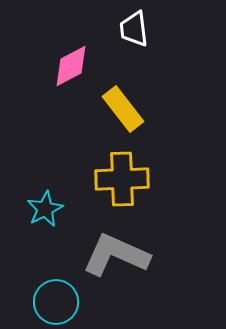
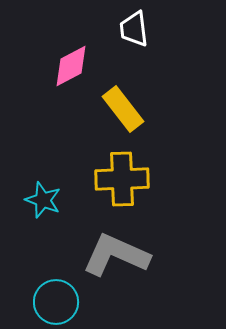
cyan star: moved 2 px left, 9 px up; rotated 24 degrees counterclockwise
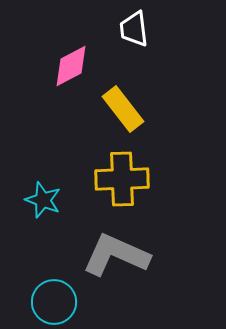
cyan circle: moved 2 px left
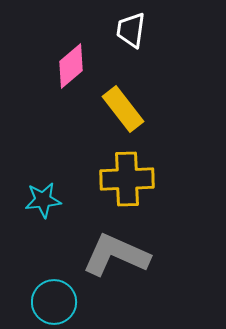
white trapezoid: moved 3 px left, 1 px down; rotated 15 degrees clockwise
pink diamond: rotated 12 degrees counterclockwise
yellow cross: moved 5 px right
cyan star: rotated 27 degrees counterclockwise
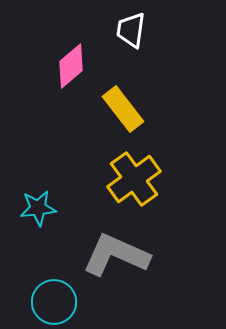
yellow cross: moved 7 px right; rotated 34 degrees counterclockwise
cyan star: moved 5 px left, 8 px down
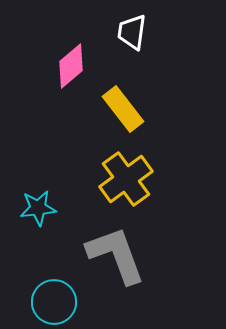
white trapezoid: moved 1 px right, 2 px down
yellow cross: moved 8 px left
gray L-shape: rotated 46 degrees clockwise
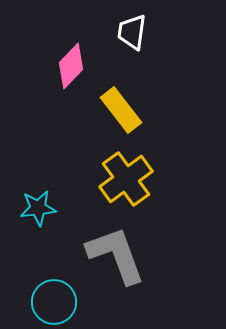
pink diamond: rotated 6 degrees counterclockwise
yellow rectangle: moved 2 px left, 1 px down
